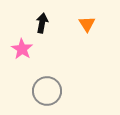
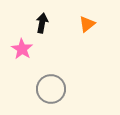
orange triangle: rotated 24 degrees clockwise
gray circle: moved 4 px right, 2 px up
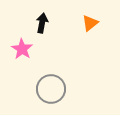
orange triangle: moved 3 px right, 1 px up
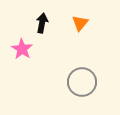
orange triangle: moved 10 px left; rotated 12 degrees counterclockwise
gray circle: moved 31 px right, 7 px up
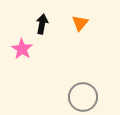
black arrow: moved 1 px down
gray circle: moved 1 px right, 15 px down
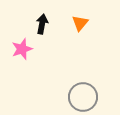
pink star: rotated 20 degrees clockwise
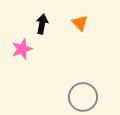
orange triangle: rotated 24 degrees counterclockwise
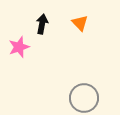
pink star: moved 3 px left, 2 px up
gray circle: moved 1 px right, 1 px down
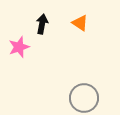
orange triangle: rotated 12 degrees counterclockwise
